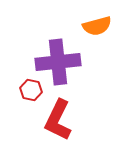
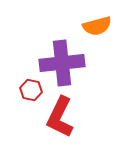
purple cross: moved 4 px right, 1 px down
red L-shape: moved 2 px right, 3 px up
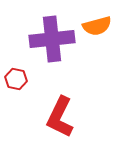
purple cross: moved 10 px left, 24 px up
red hexagon: moved 15 px left, 11 px up
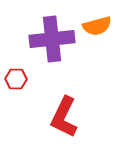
red hexagon: rotated 10 degrees counterclockwise
red L-shape: moved 4 px right
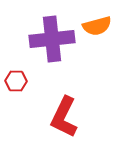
red hexagon: moved 2 px down
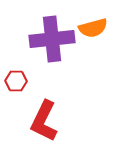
orange semicircle: moved 4 px left, 2 px down
red L-shape: moved 20 px left, 4 px down
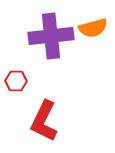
purple cross: moved 1 px left, 3 px up
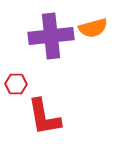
red hexagon: moved 3 px down
red L-shape: moved 4 px up; rotated 36 degrees counterclockwise
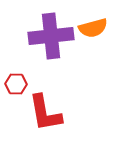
red L-shape: moved 1 px right, 4 px up
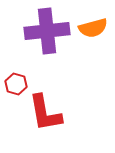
purple cross: moved 4 px left, 5 px up
red hexagon: rotated 15 degrees clockwise
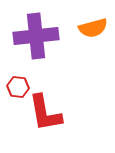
purple cross: moved 11 px left, 5 px down
red hexagon: moved 2 px right, 3 px down; rotated 10 degrees counterclockwise
